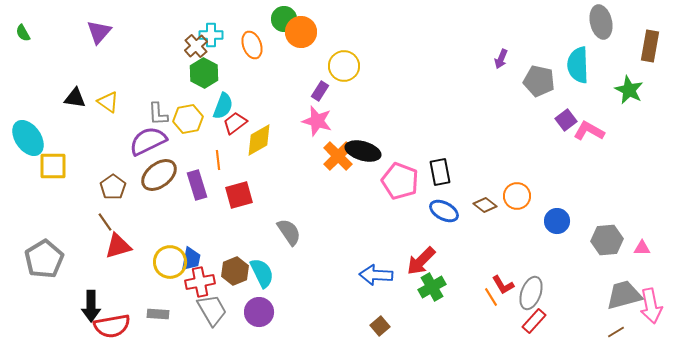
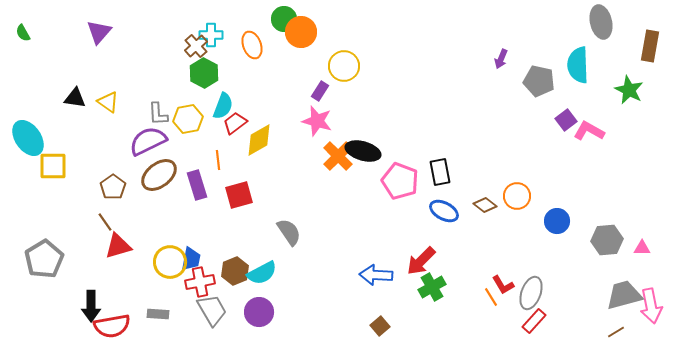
cyan semicircle at (262, 273): rotated 88 degrees clockwise
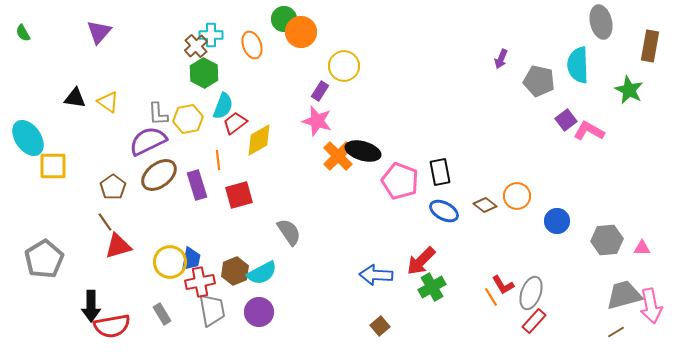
gray trapezoid at (212, 310): rotated 20 degrees clockwise
gray rectangle at (158, 314): moved 4 px right; rotated 55 degrees clockwise
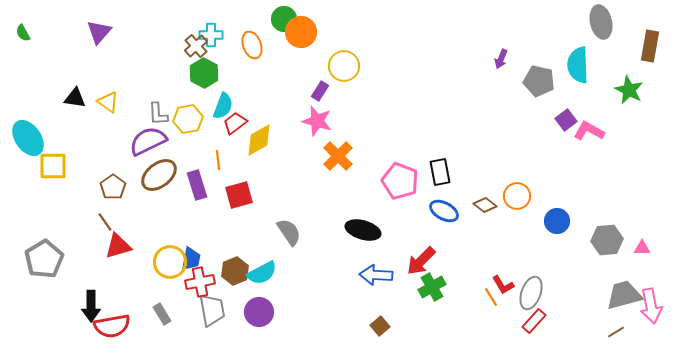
black ellipse at (363, 151): moved 79 px down
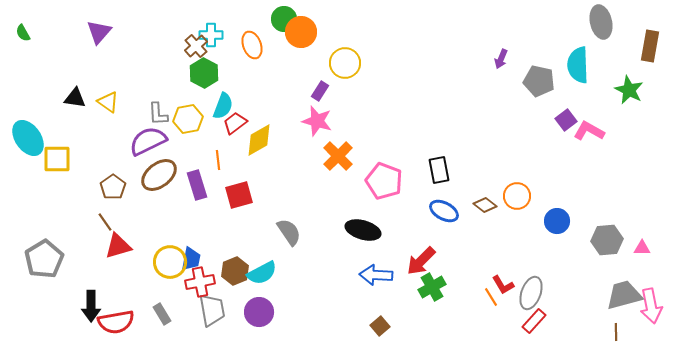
yellow circle at (344, 66): moved 1 px right, 3 px up
yellow square at (53, 166): moved 4 px right, 7 px up
black rectangle at (440, 172): moved 1 px left, 2 px up
pink pentagon at (400, 181): moved 16 px left
red semicircle at (112, 326): moved 4 px right, 4 px up
brown line at (616, 332): rotated 60 degrees counterclockwise
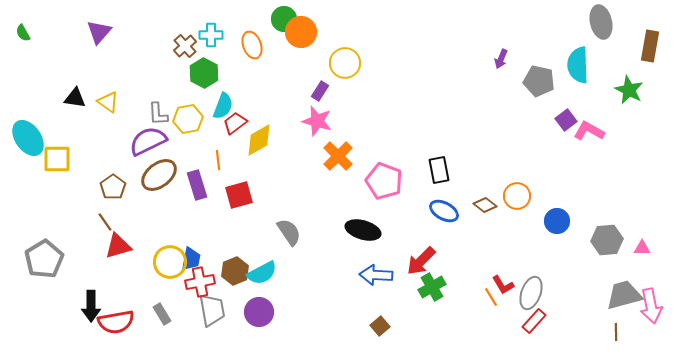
brown cross at (196, 46): moved 11 px left
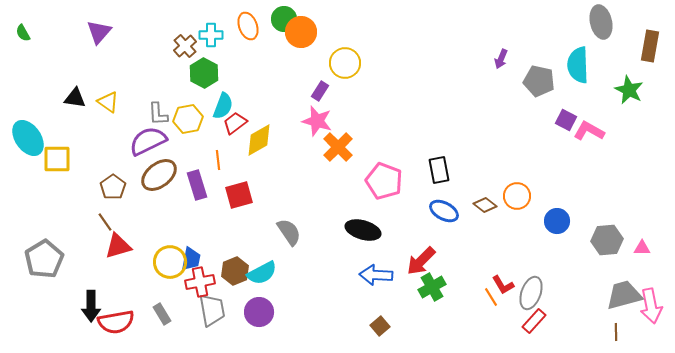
orange ellipse at (252, 45): moved 4 px left, 19 px up
purple square at (566, 120): rotated 25 degrees counterclockwise
orange cross at (338, 156): moved 9 px up
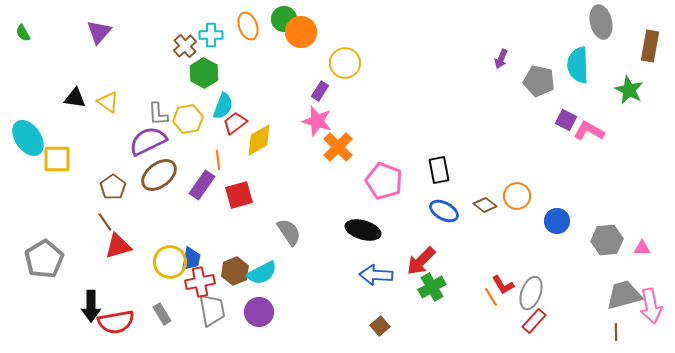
purple rectangle at (197, 185): moved 5 px right; rotated 52 degrees clockwise
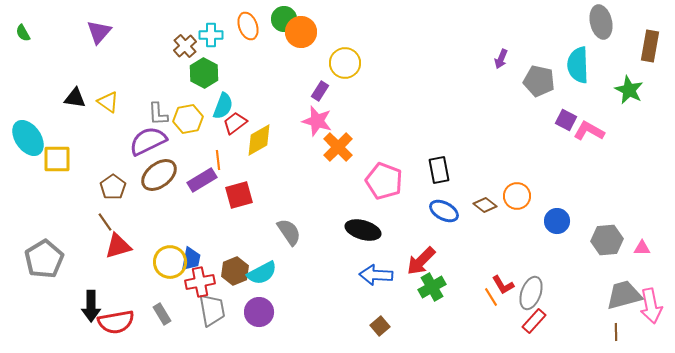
purple rectangle at (202, 185): moved 5 px up; rotated 24 degrees clockwise
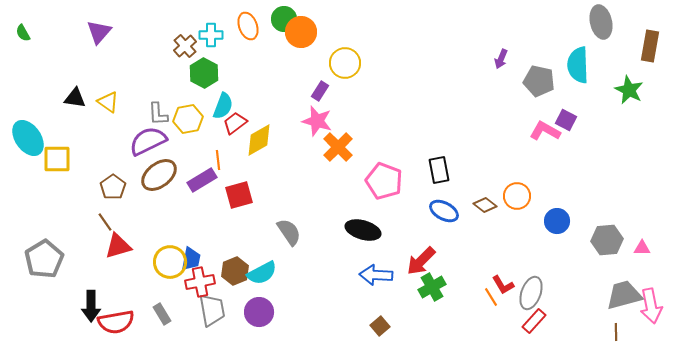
pink L-shape at (589, 131): moved 44 px left
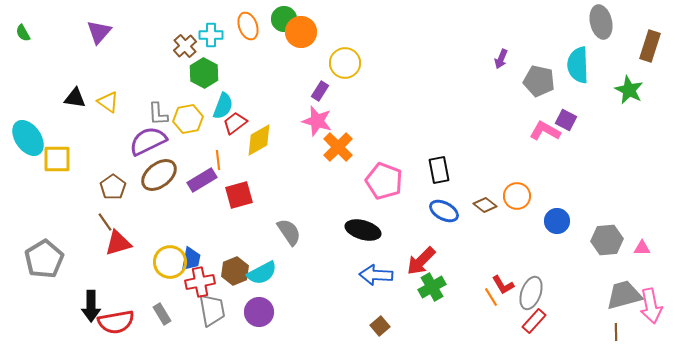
brown rectangle at (650, 46): rotated 8 degrees clockwise
red triangle at (118, 246): moved 3 px up
